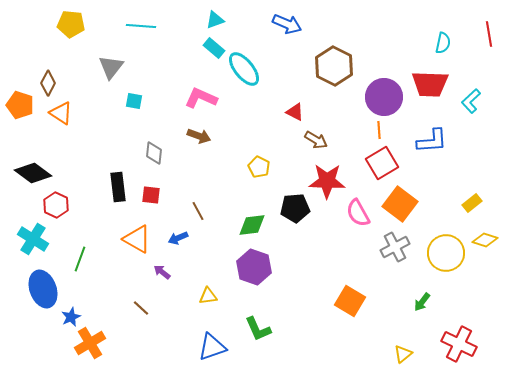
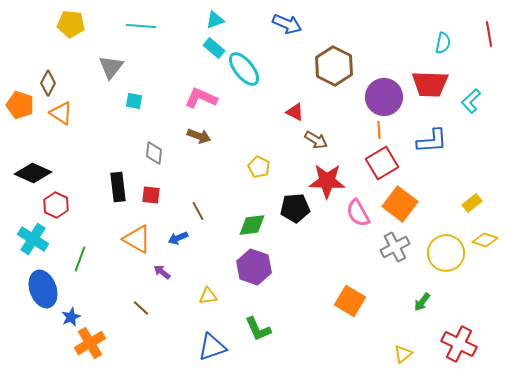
black diamond at (33, 173): rotated 12 degrees counterclockwise
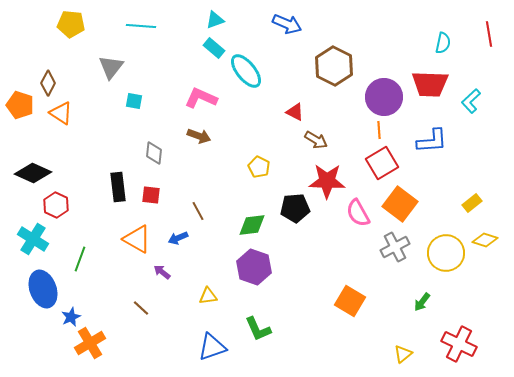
cyan ellipse at (244, 69): moved 2 px right, 2 px down
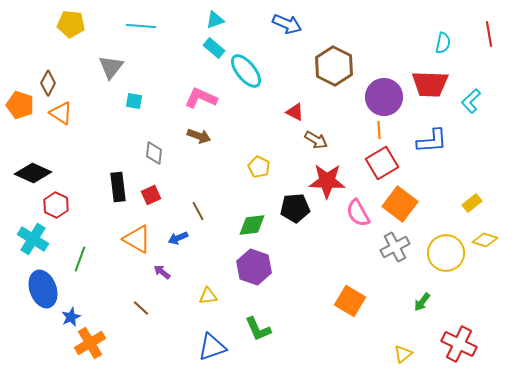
red square at (151, 195): rotated 30 degrees counterclockwise
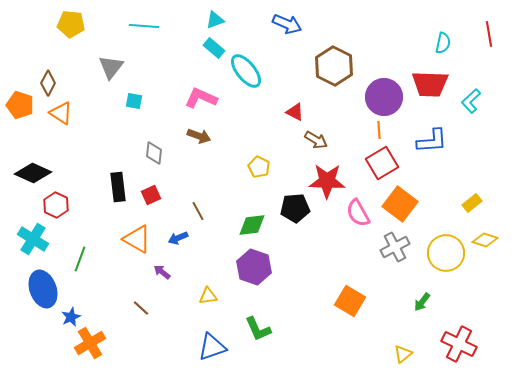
cyan line at (141, 26): moved 3 px right
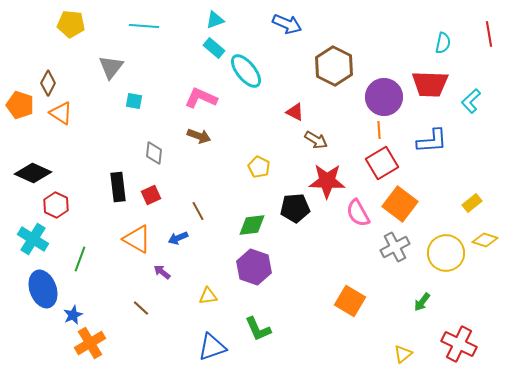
blue star at (71, 317): moved 2 px right, 2 px up
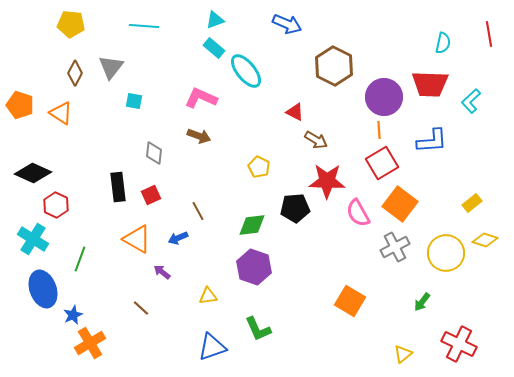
brown diamond at (48, 83): moved 27 px right, 10 px up
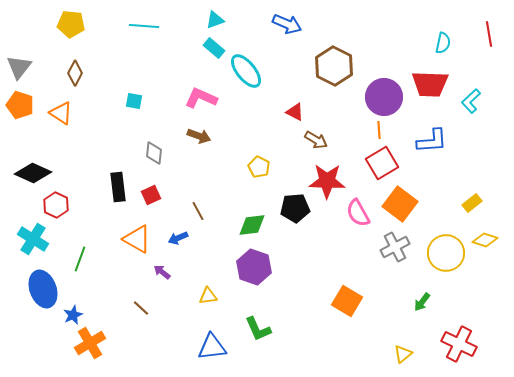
gray triangle at (111, 67): moved 92 px left
orange square at (350, 301): moved 3 px left
blue triangle at (212, 347): rotated 12 degrees clockwise
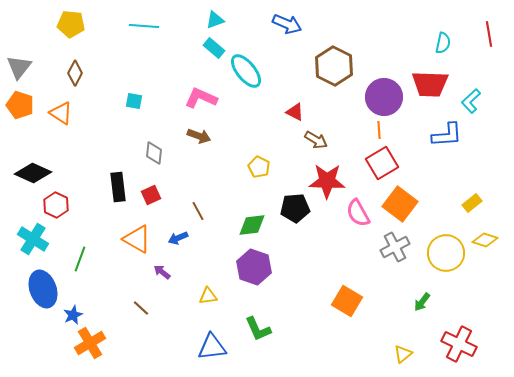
blue L-shape at (432, 141): moved 15 px right, 6 px up
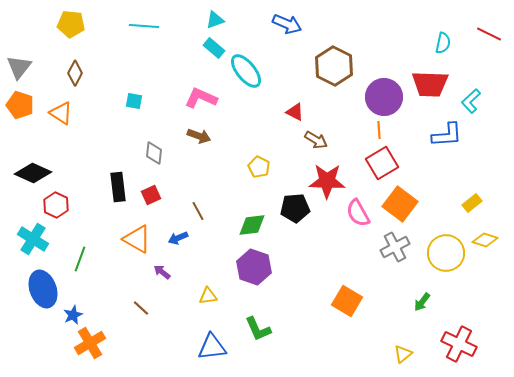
red line at (489, 34): rotated 55 degrees counterclockwise
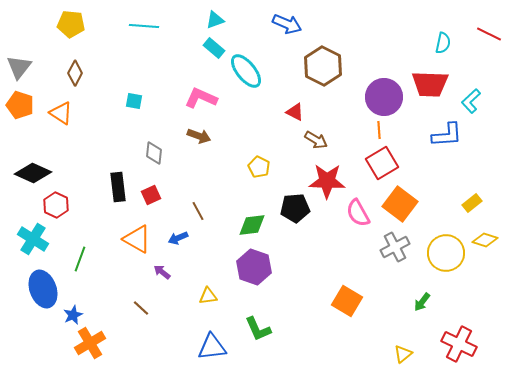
brown hexagon at (334, 66): moved 11 px left
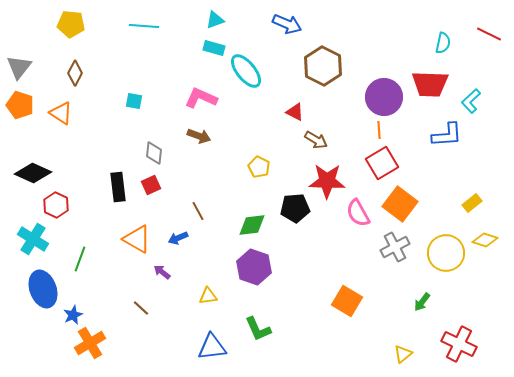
cyan rectangle at (214, 48): rotated 25 degrees counterclockwise
red square at (151, 195): moved 10 px up
